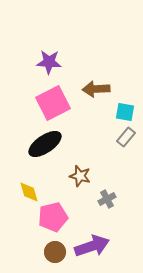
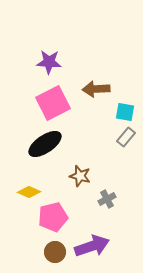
yellow diamond: rotated 50 degrees counterclockwise
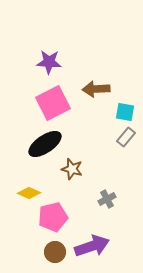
brown star: moved 8 px left, 7 px up
yellow diamond: moved 1 px down
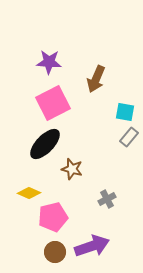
brown arrow: moved 10 px up; rotated 64 degrees counterclockwise
gray rectangle: moved 3 px right
black ellipse: rotated 12 degrees counterclockwise
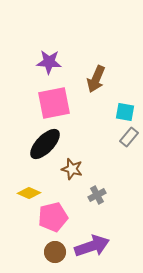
pink square: moved 1 px right; rotated 16 degrees clockwise
gray cross: moved 10 px left, 4 px up
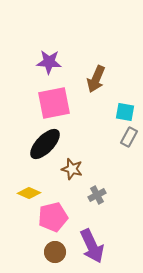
gray rectangle: rotated 12 degrees counterclockwise
purple arrow: rotated 84 degrees clockwise
